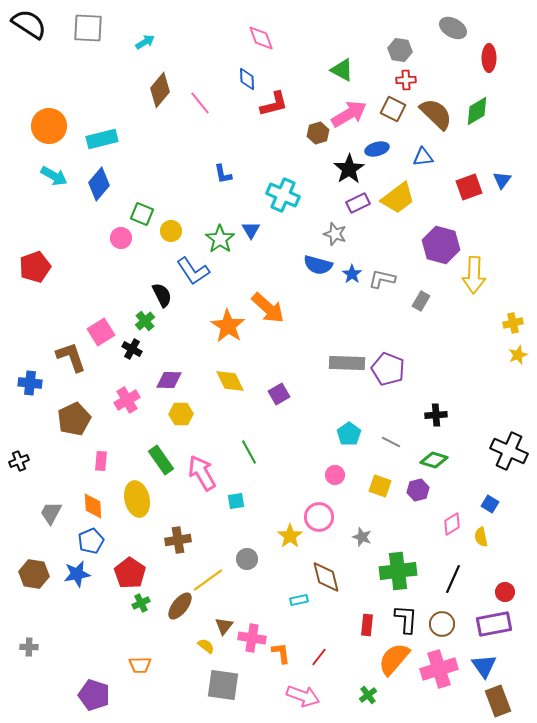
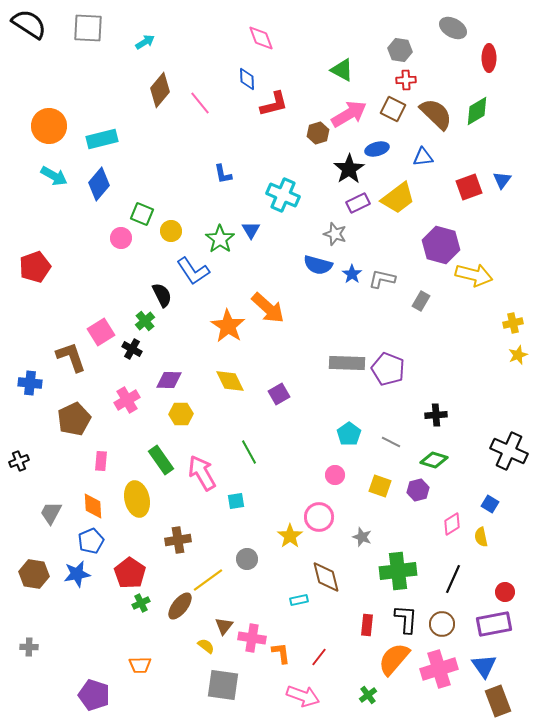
yellow arrow at (474, 275): rotated 78 degrees counterclockwise
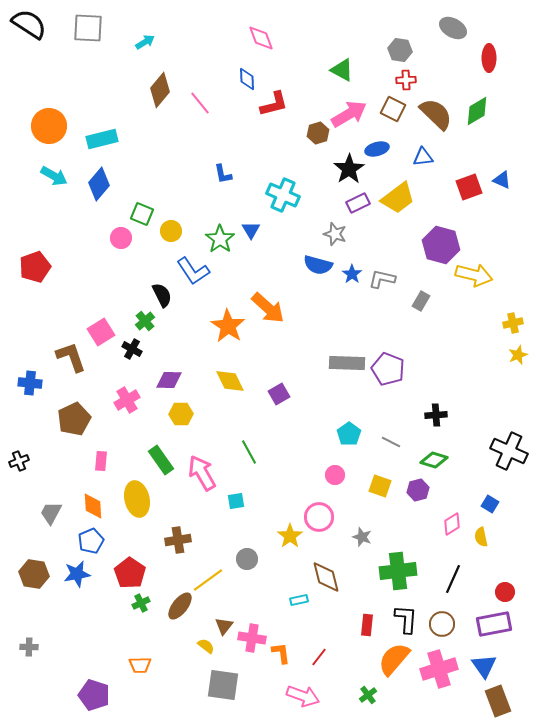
blue triangle at (502, 180): rotated 42 degrees counterclockwise
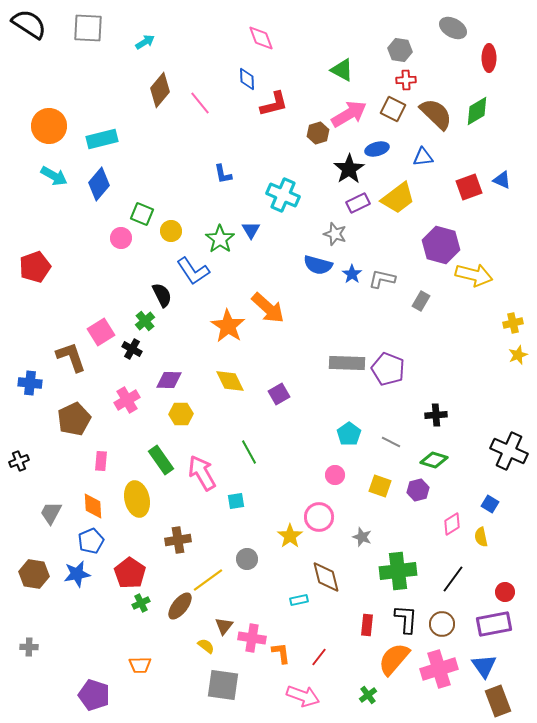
black line at (453, 579): rotated 12 degrees clockwise
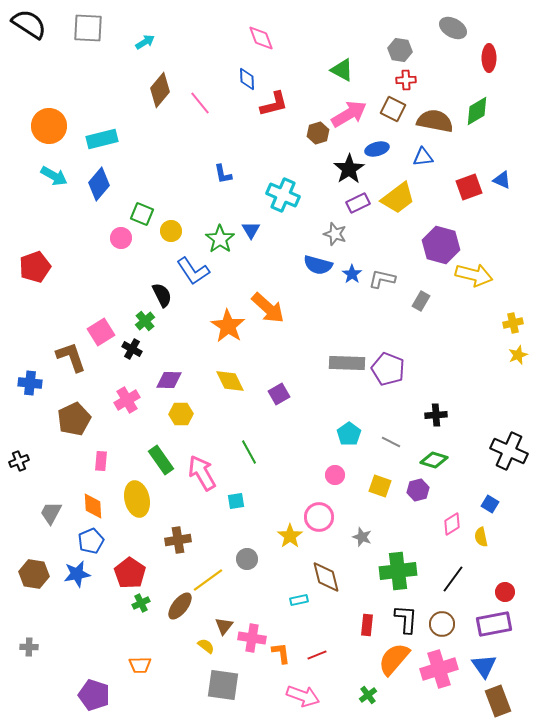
brown semicircle at (436, 114): moved 1 px left, 7 px down; rotated 33 degrees counterclockwise
red line at (319, 657): moved 2 px left, 2 px up; rotated 30 degrees clockwise
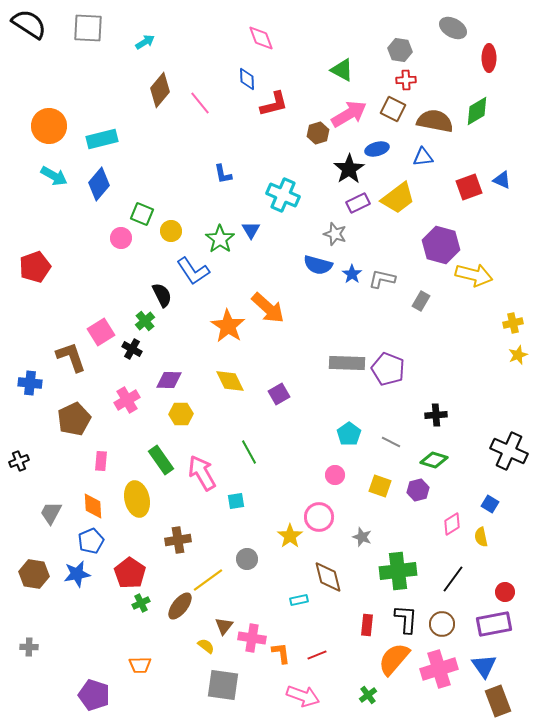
brown diamond at (326, 577): moved 2 px right
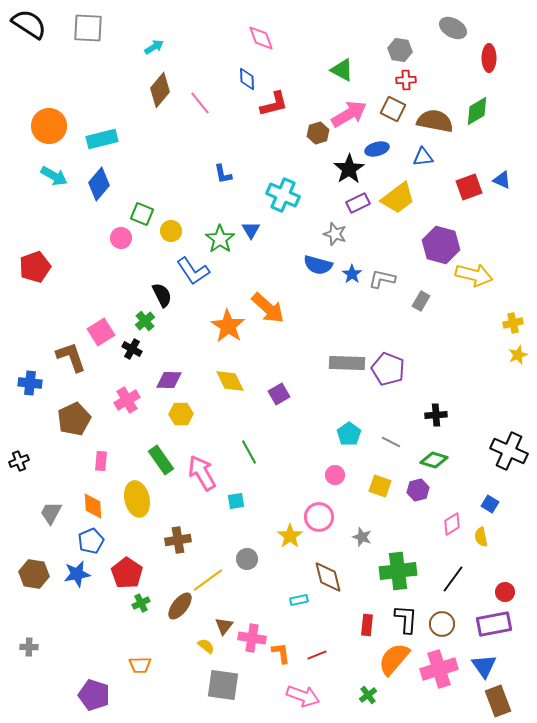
cyan arrow at (145, 42): moved 9 px right, 5 px down
red pentagon at (130, 573): moved 3 px left
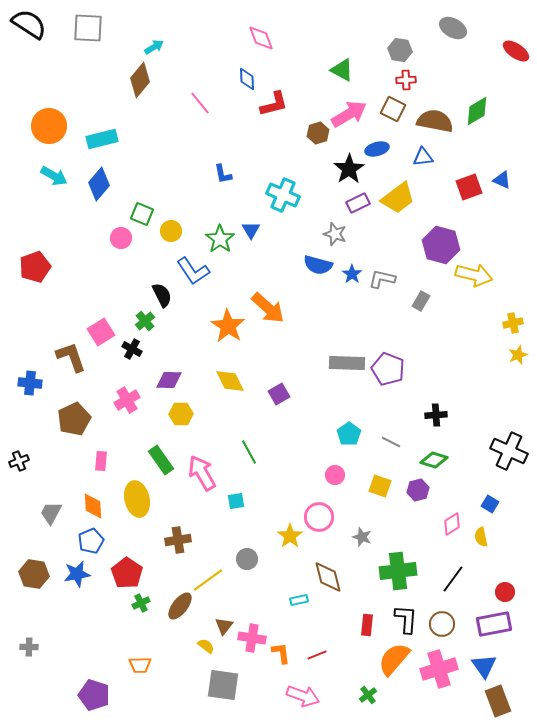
red ellipse at (489, 58): moved 27 px right, 7 px up; rotated 56 degrees counterclockwise
brown diamond at (160, 90): moved 20 px left, 10 px up
